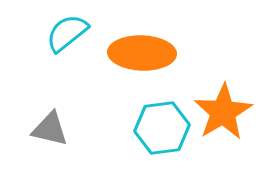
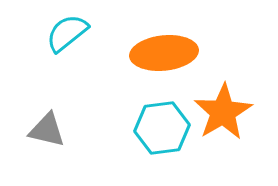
orange ellipse: moved 22 px right; rotated 8 degrees counterclockwise
gray triangle: moved 3 px left, 1 px down
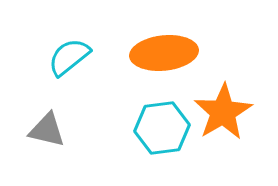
cyan semicircle: moved 2 px right, 24 px down
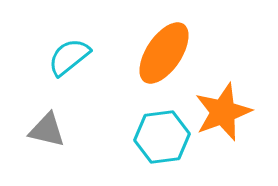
orange ellipse: rotated 50 degrees counterclockwise
orange star: rotated 10 degrees clockwise
cyan hexagon: moved 9 px down
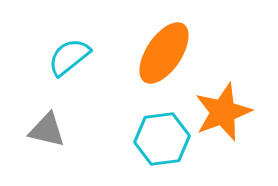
cyan hexagon: moved 2 px down
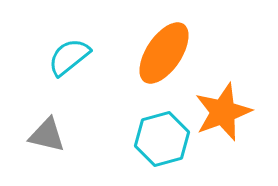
gray triangle: moved 5 px down
cyan hexagon: rotated 8 degrees counterclockwise
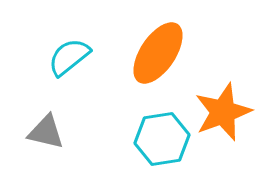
orange ellipse: moved 6 px left
gray triangle: moved 1 px left, 3 px up
cyan hexagon: rotated 6 degrees clockwise
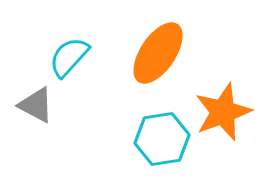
cyan semicircle: rotated 9 degrees counterclockwise
gray triangle: moved 10 px left, 27 px up; rotated 15 degrees clockwise
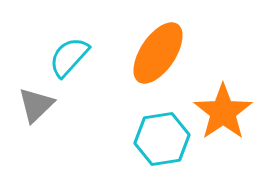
gray triangle: rotated 48 degrees clockwise
orange star: rotated 14 degrees counterclockwise
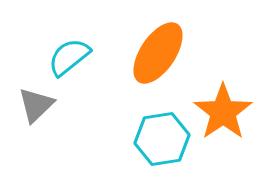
cyan semicircle: rotated 9 degrees clockwise
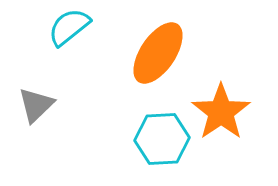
cyan semicircle: moved 30 px up
orange star: moved 2 px left
cyan hexagon: rotated 6 degrees clockwise
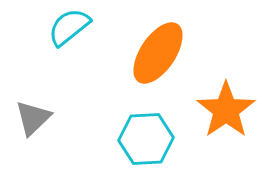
gray triangle: moved 3 px left, 13 px down
orange star: moved 5 px right, 2 px up
cyan hexagon: moved 16 px left
